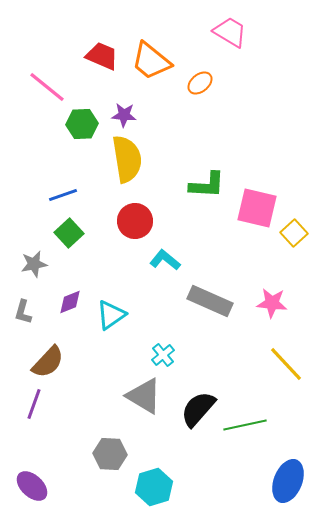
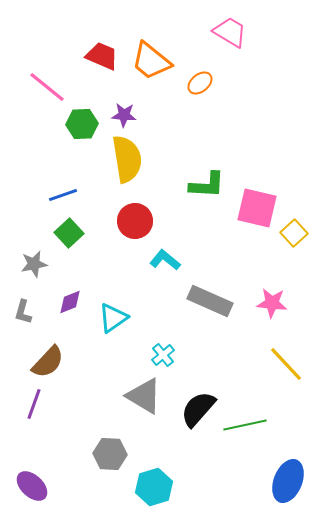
cyan triangle: moved 2 px right, 3 px down
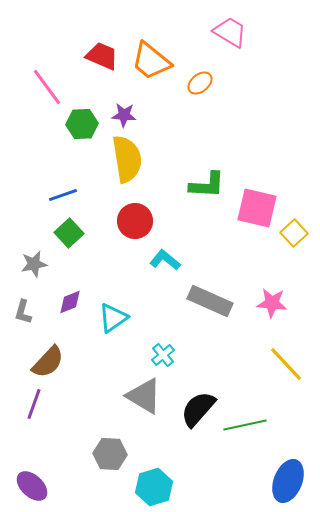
pink line: rotated 15 degrees clockwise
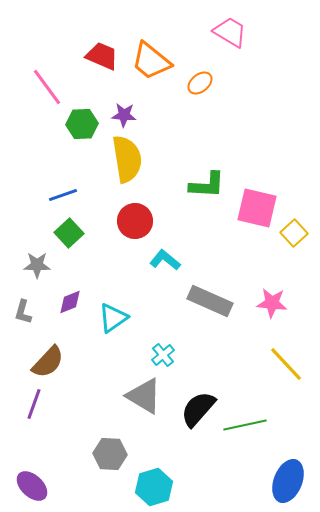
gray star: moved 3 px right, 1 px down; rotated 12 degrees clockwise
